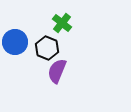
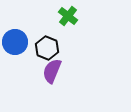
green cross: moved 6 px right, 7 px up
purple semicircle: moved 5 px left
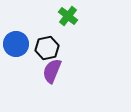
blue circle: moved 1 px right, 2 px down
black hexagon: rotated 25 degrees clockwise
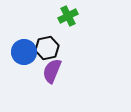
green cross: rotated 24 degrees clockwise
blue circle: moved 8 px right, 8 px down
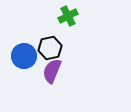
black hexagon: moved 3 px right
blue circle: moved 4 px down
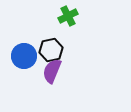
black hexagon: moved 1 px right, 2 px down
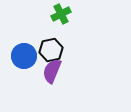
green cross: moved 7 px left, 2 px up
